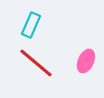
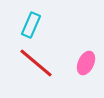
pink ellipse: moved 2 px down
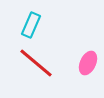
pink ellipse: moved 2 px right
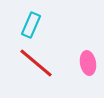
pink ellipse: rotated 35 degrees counterclockwise
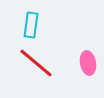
cyan rectangle: rotated 15 degrees counterclockwise
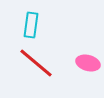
pink ellipse: rotated 65 degrees counterclockwise
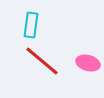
red line: moved 6 px right, 2 px up
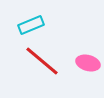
cyan rectangle: rotated 60 degrees clockwise
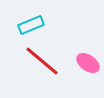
pink ellipse: rotated 20 degrees clockwise
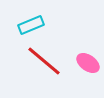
red line: moved 2 px right
